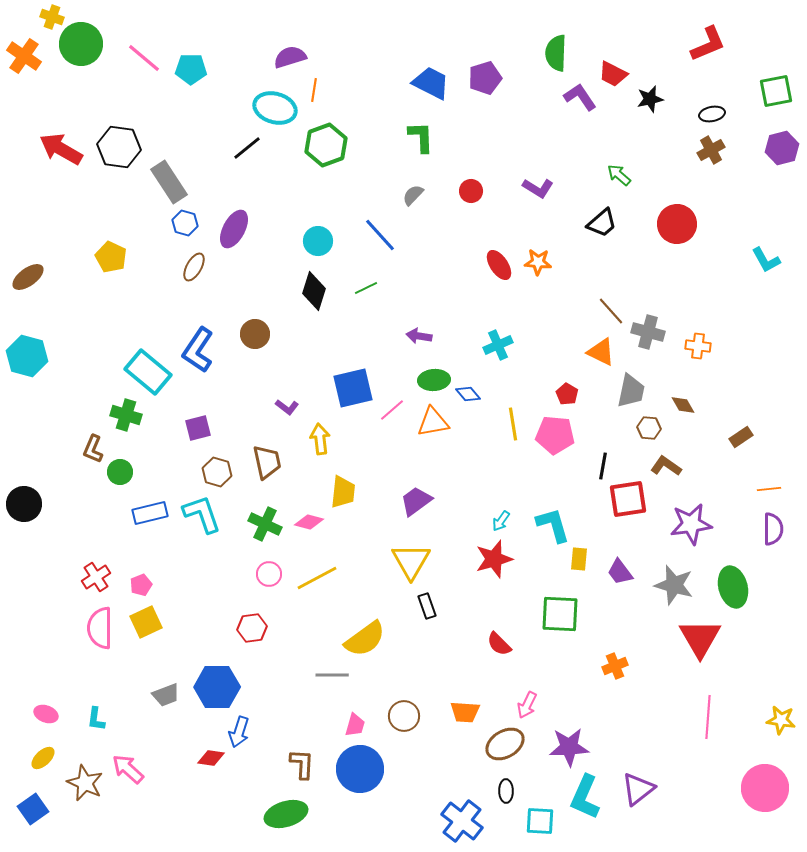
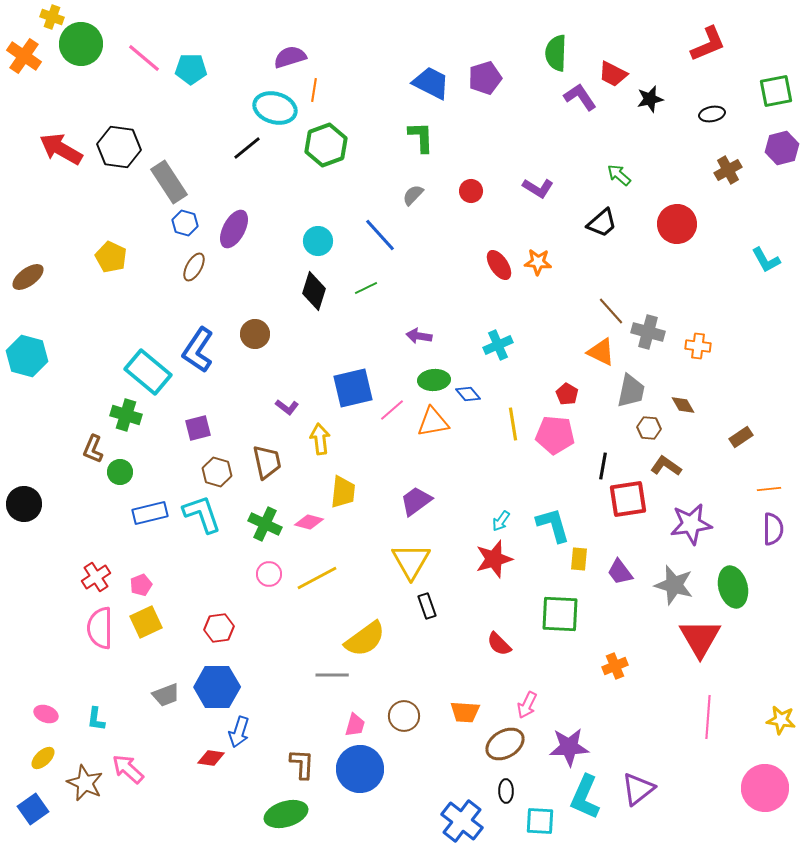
brown cross at (711, 150): moved 17 px right, 20 px down
red hexagon at (252, 628): moved 33 px left
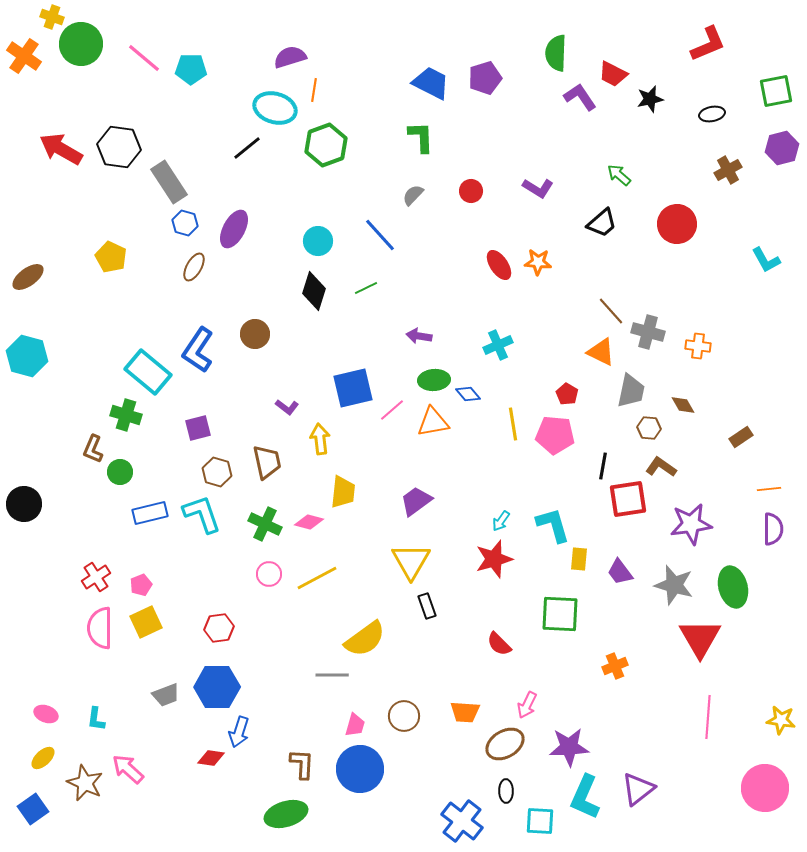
brown L-shape at (666, 466): moved 5 px left, 1 px down
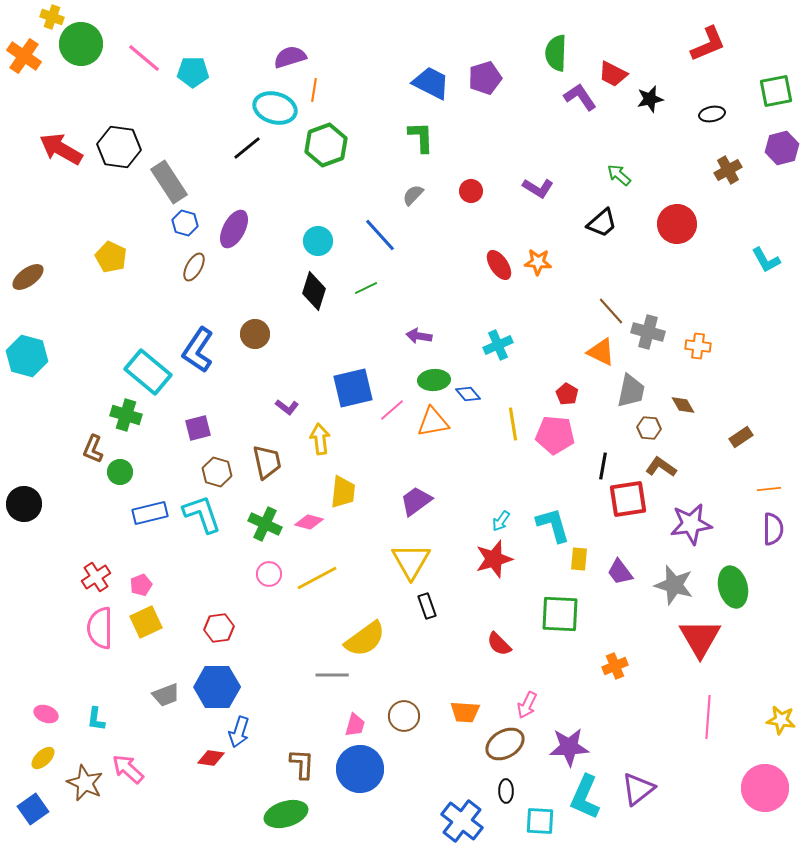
cyan pentagon at (191, 69): moved 2 px right, 3 px down
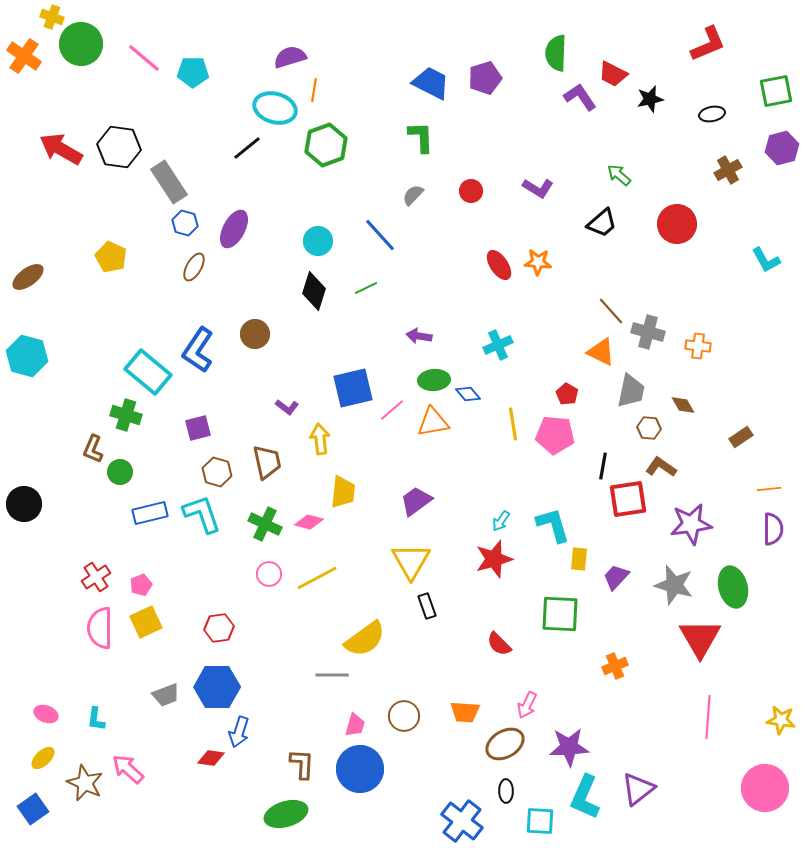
purple trapezoid at (620, 572): moved 4 px left, 5 px down; rotated 80 degrees clockwise
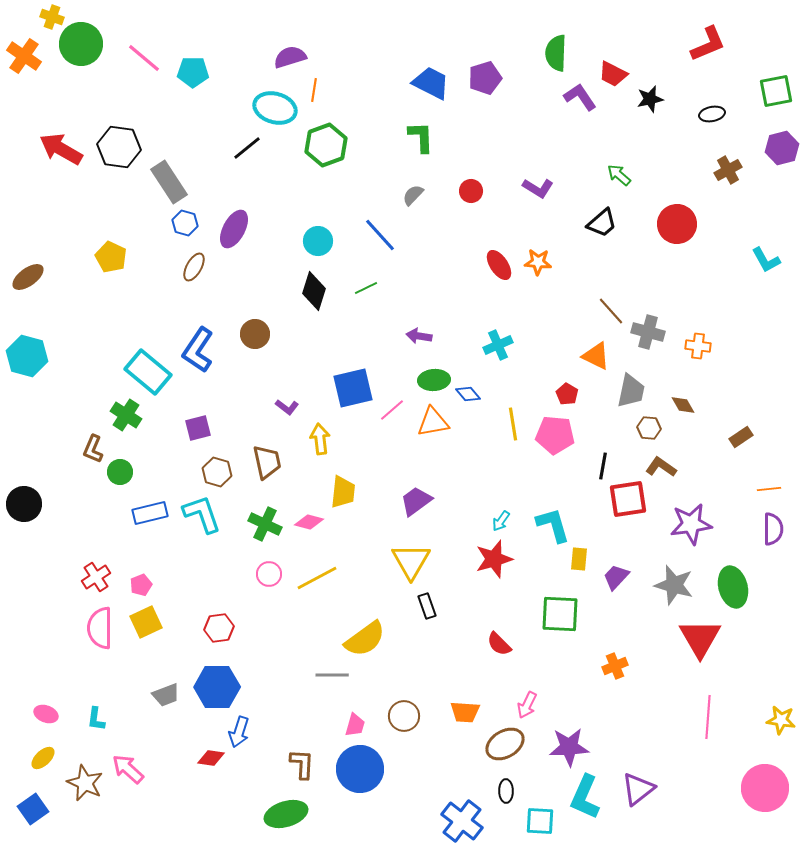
orange triangle at (601, 352): moved 5 px left, 4 px down
green cross at (126, 415): rotated 16 degrees clockwise
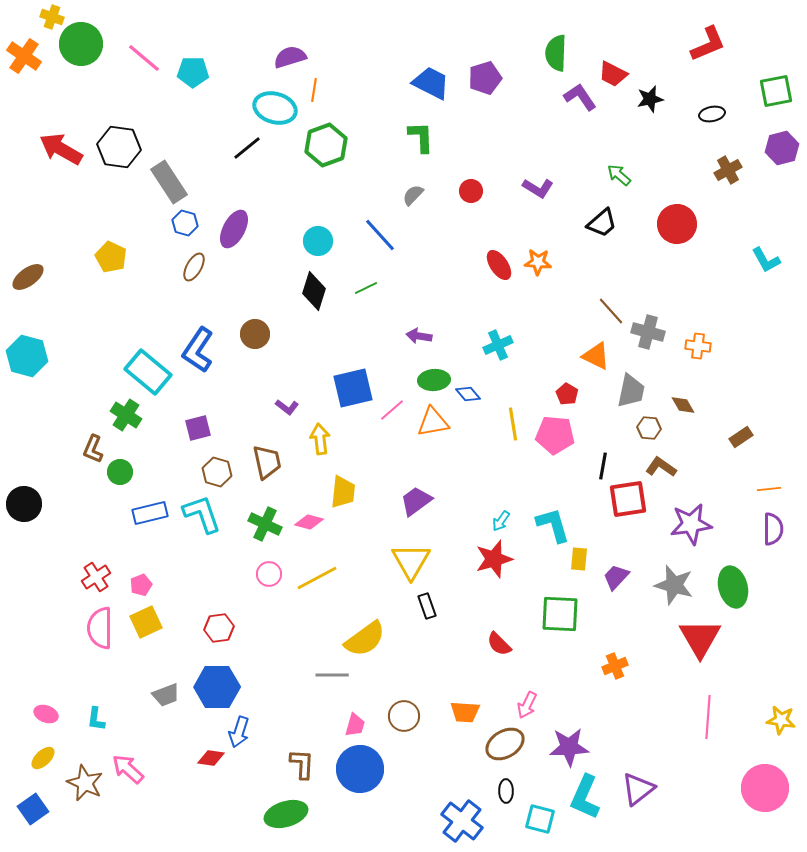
cyan square at (540, 821): moved 2 px up; rotated 12 degrees clockwise
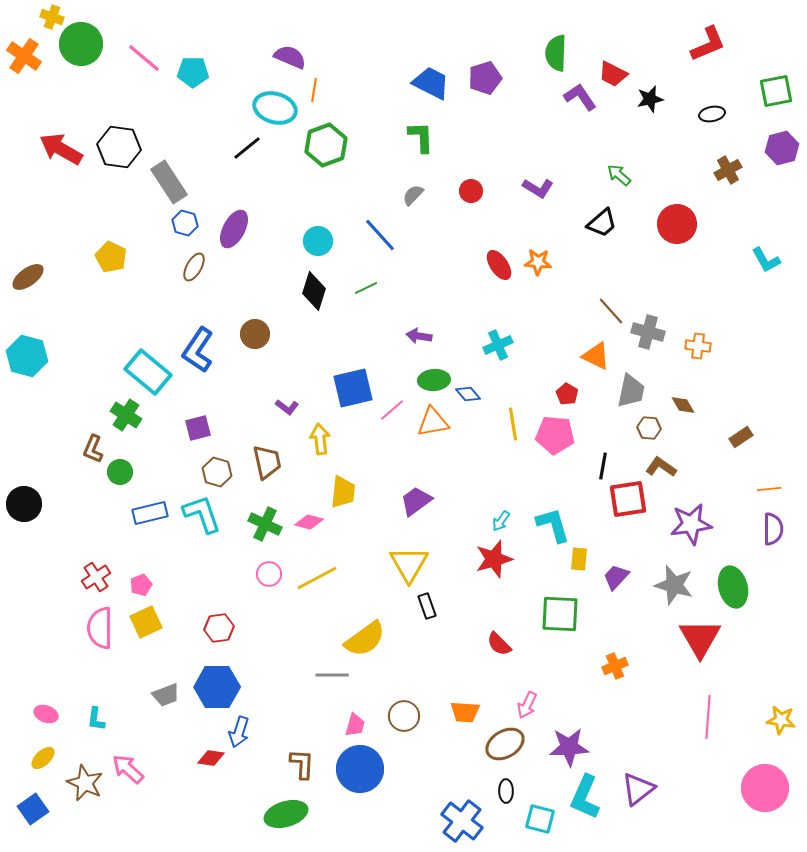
purple semicircle at (290, 57): rotated 40 degrees clockwise
yellow triangle at (411, 561): moved 2 px left, 3 px down
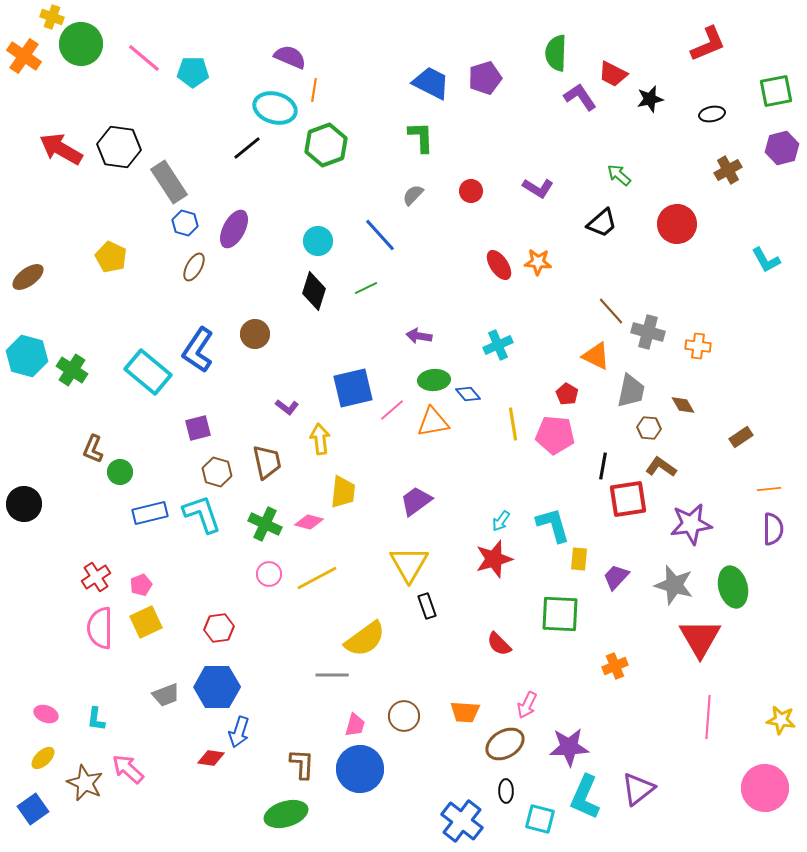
green cross at (126, 415): moved 54 px left, 45 px up
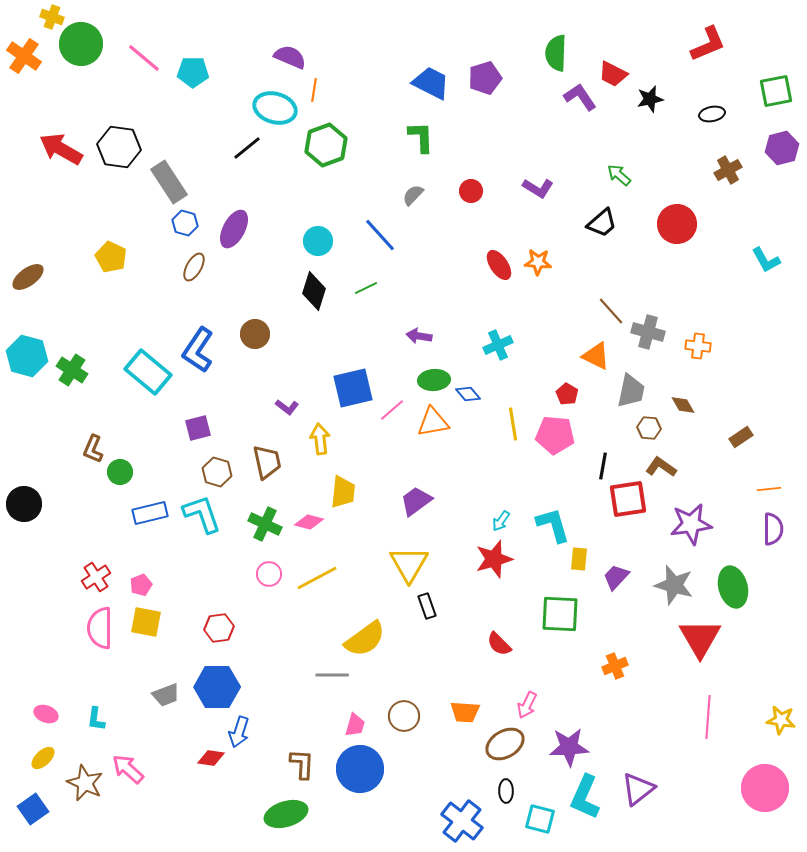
yellow square at (146, 622): rotated 36 degrees clockwise
